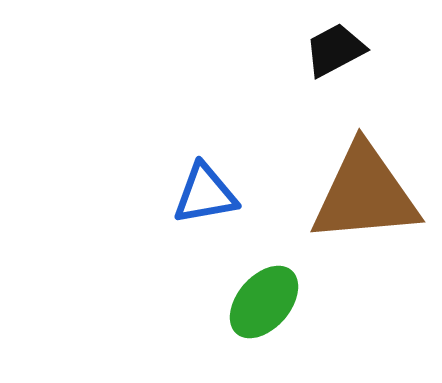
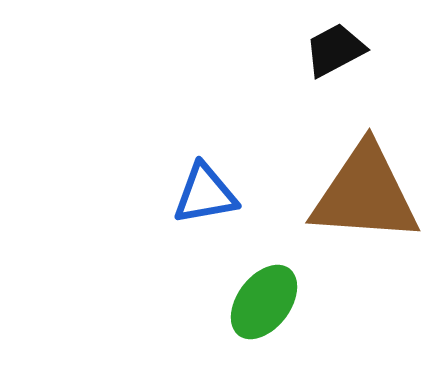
brown triangle: rotated 9 degrees clockwise
green ellipse: rotated 4 degrees counterclockwise
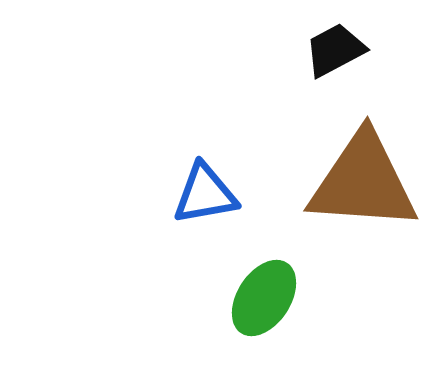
brown triangle: moved 2 px left, 12 px up
green ellipse: moved 4 px up; rotated 4 degrees counterclockwise
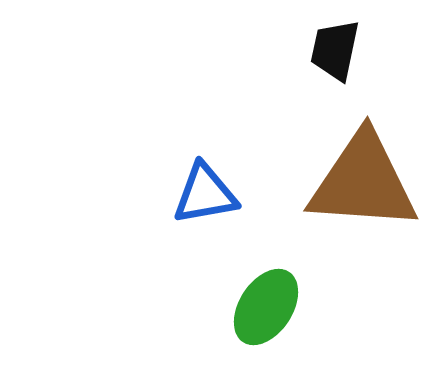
black trapezoid: rotated 50 degrees counterclockwise
green ellipse: moved 2 px right, 9 px down
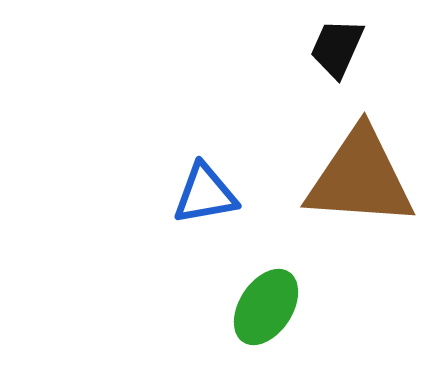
black trapezoid: moved 2 px right, 2 px up; rotated 12 degrees clockwise
brown triangle: moved 3 px left, 4 px up
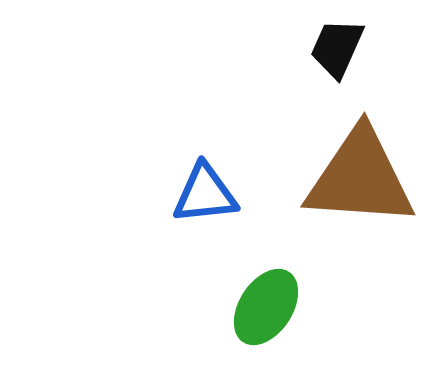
blue triangle: rotated 4 degrees clockwise
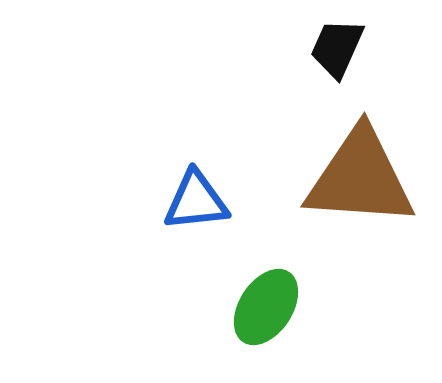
blue triangle: moved 9 px left, 7 px down
